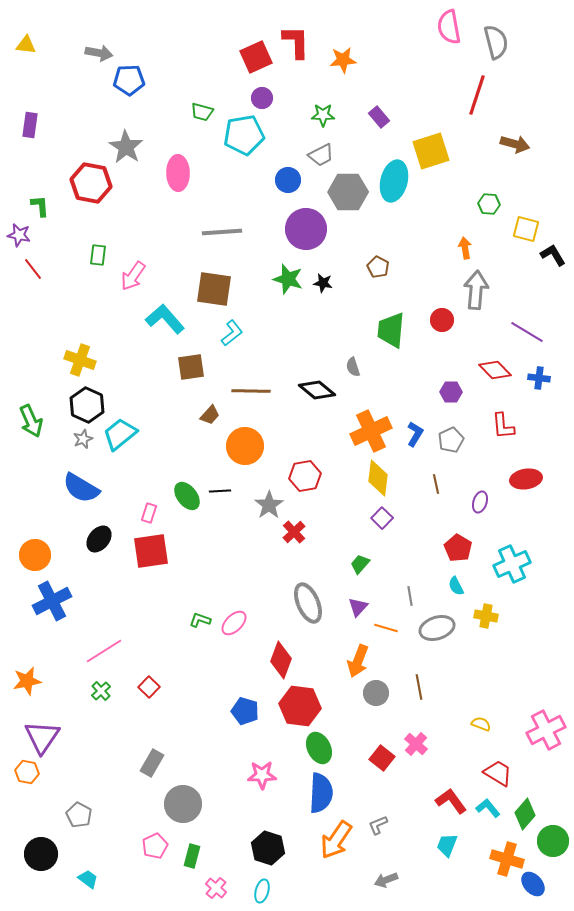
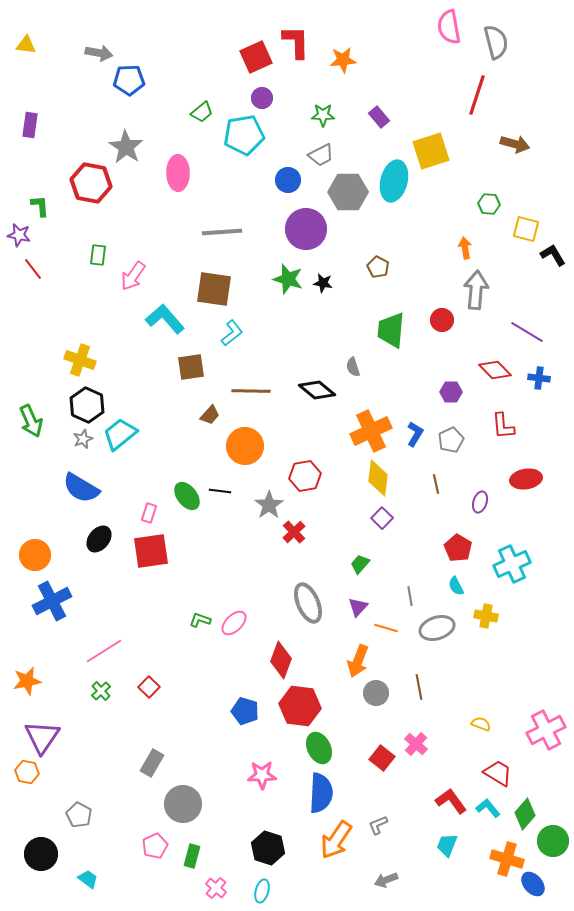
green trapezoid at (202, 112): rotated 55 degrees counterclockwise
black line at (220, 491): rotated 10 degrees clockwise
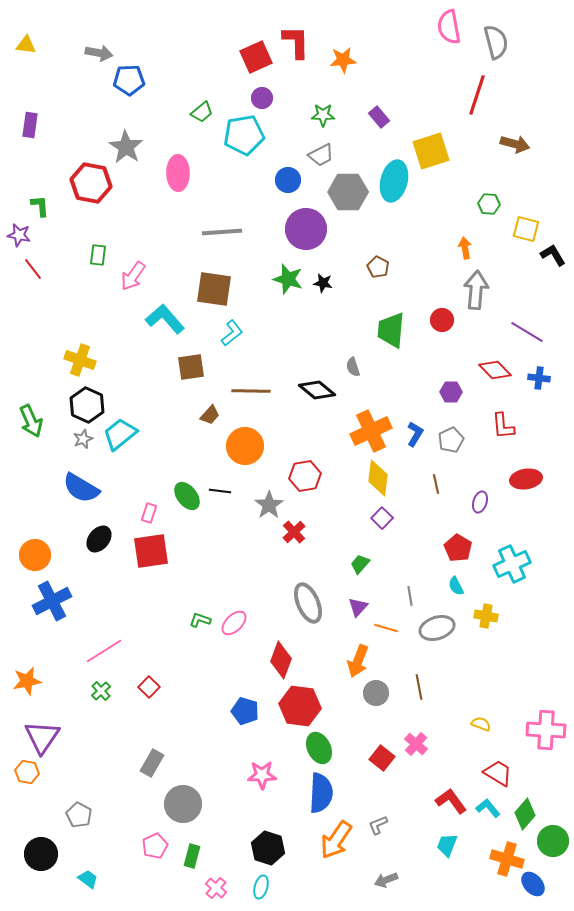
pink cross at (546, 730): rotated 30 degrees clockwise
cyan ellipse at (262, 891): moved 1 px left, 4 px up
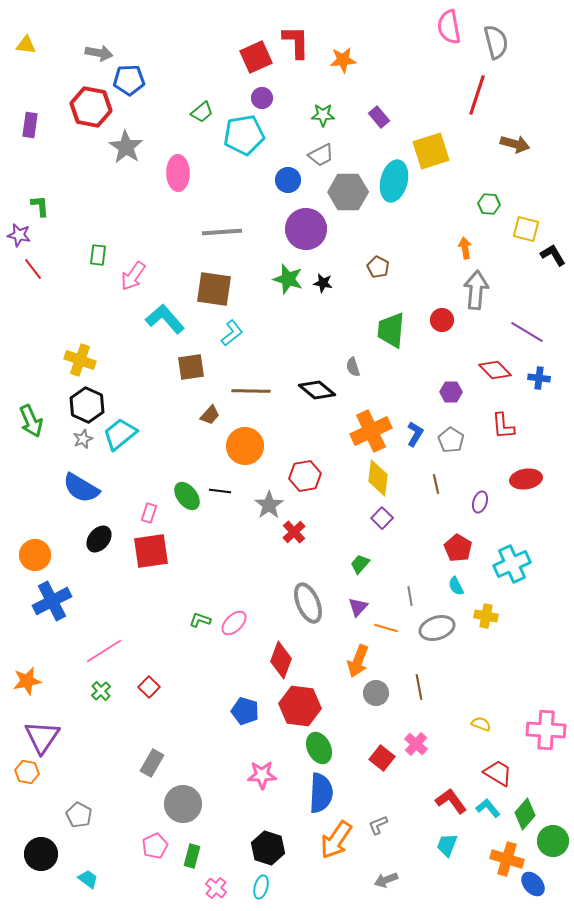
red hexagon at (91, 183): moved 76 px up
gray pentagon at (451, 440): rotated 15 degrees counterclockwise
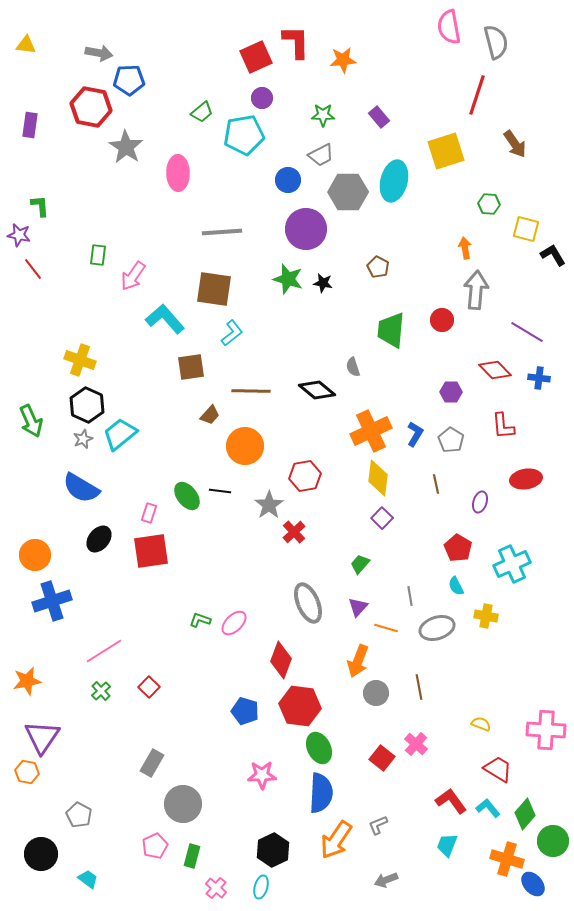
brown arrow at (515, 144): rotated 40 degrees clockwise
yellow square at (431, 151): moved 15 px right
blue cross at (52, 601): rotated 9 degrees clockwise
red trapezoid at (498, 773): moved 4 px up
black hexagon at (268, 848): moved 5 px right, 2 px down; rotated 16 degrees clockwise
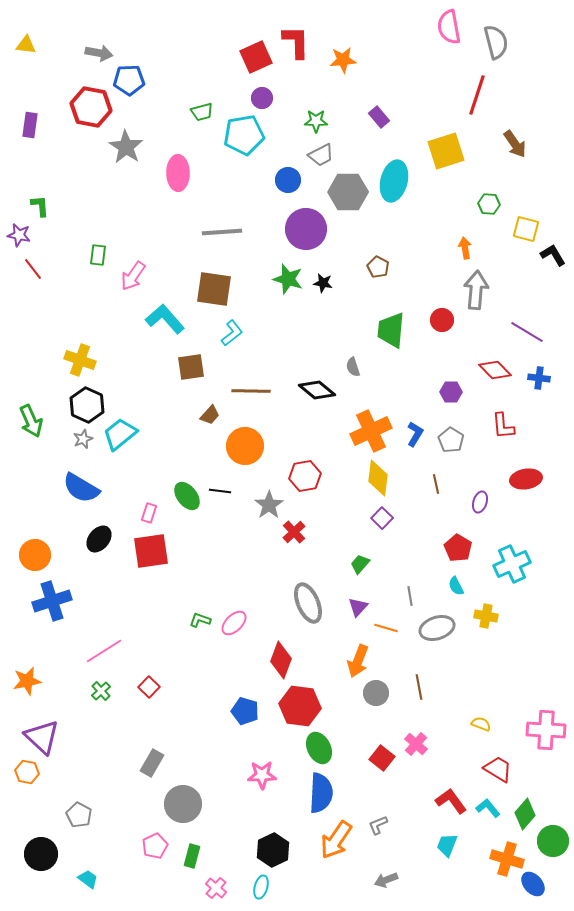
green trapezoid at (202, 112): rotated 25 degrees clockwise
green star at (323, 115): moved 7 px left, 6 px down
purple triangle at (42, 737): rotated 21 degrees counterclockwise
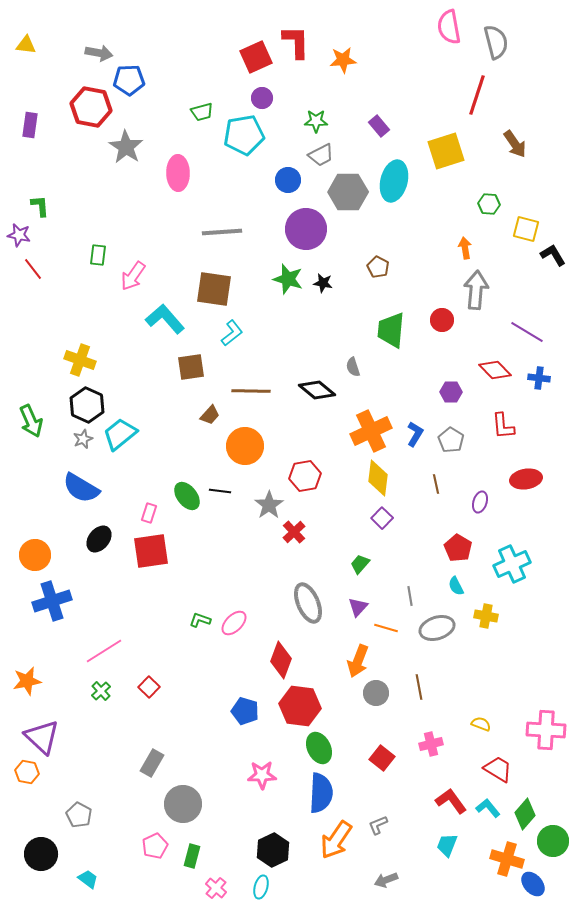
purple rectangle at (379, 117): moved 9 px down
pink cross at (416, 744): moved 15 px right; rotated 35 degrees clockwise
